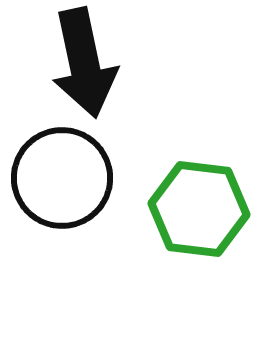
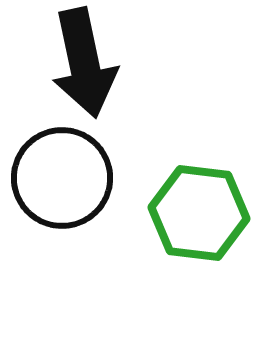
green hexagon: moved 4 px down
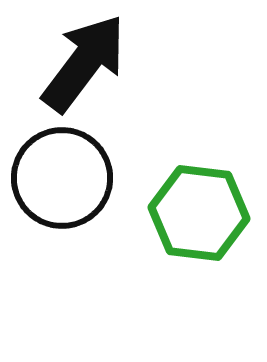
black arrow: rotated 131 degrees counterclockwise
